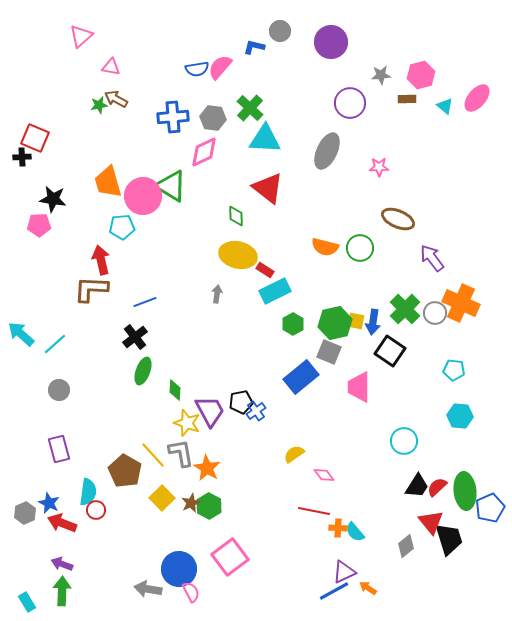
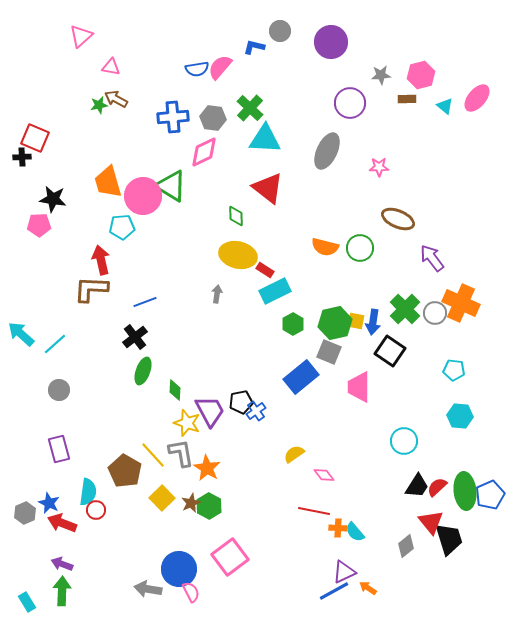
blue pentagon at (490, 508): moved 13 px up
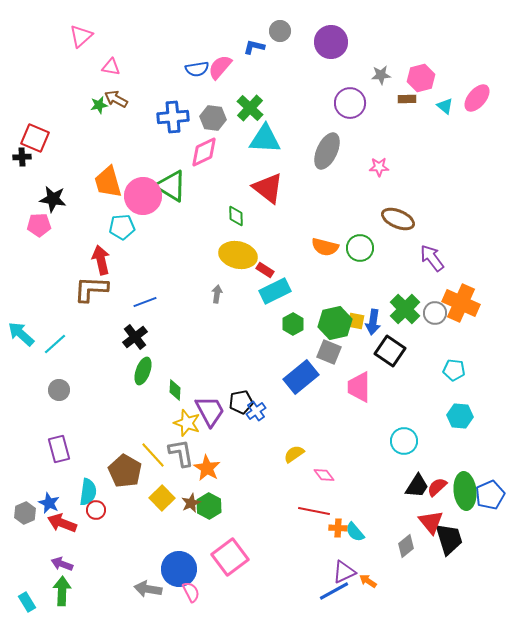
pink hexagon at (421, 75): moved 3 px down
orange arrow at (368, 588): moved 7 px up
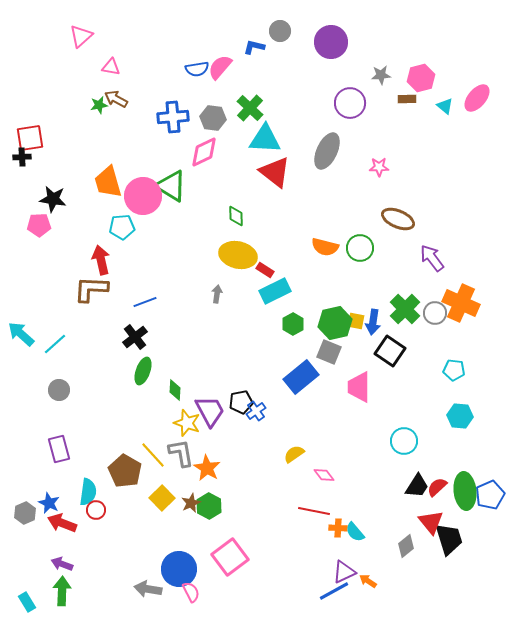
red square at (35, 138): moved 5 px left; rotated 32 degrees counterclockwise
red triangle at (268, 188): moved 7 px right, 16 px up
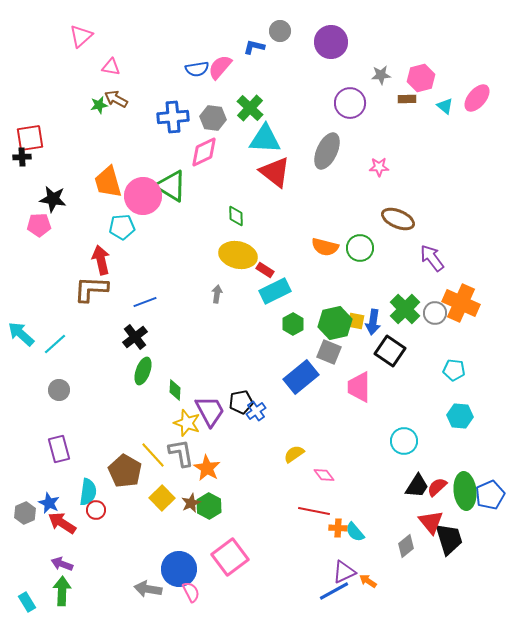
red arrow at (62, 523): rotated 12 degrees clockwise
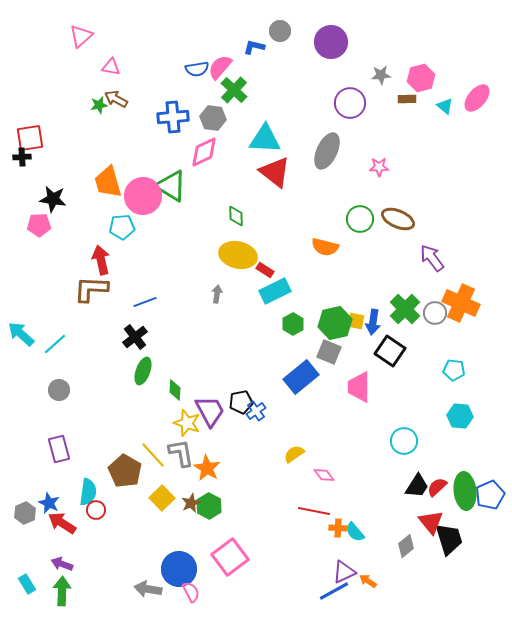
green cross at (250, 108): moved 16 px left, 18 px up
green circle at (360, 248): moved 29 px up
cyan rectangle at (27, 602): moved 18 px up
